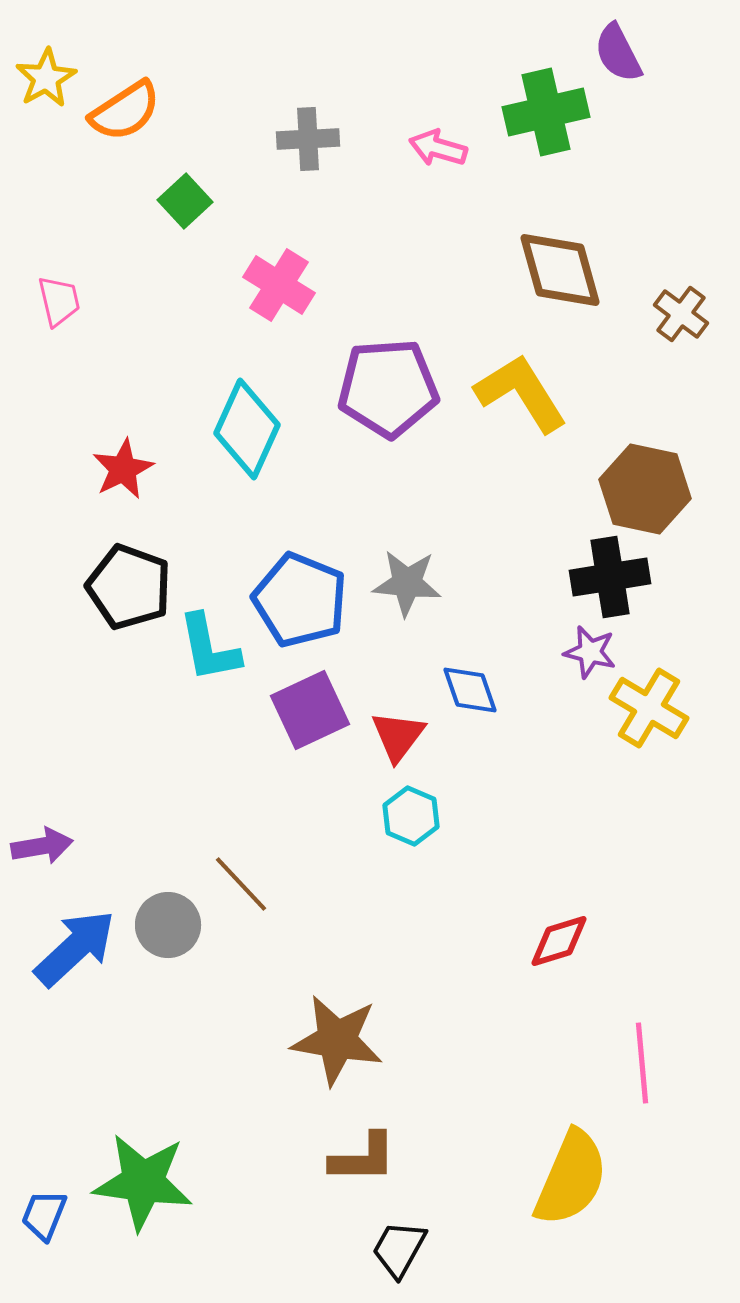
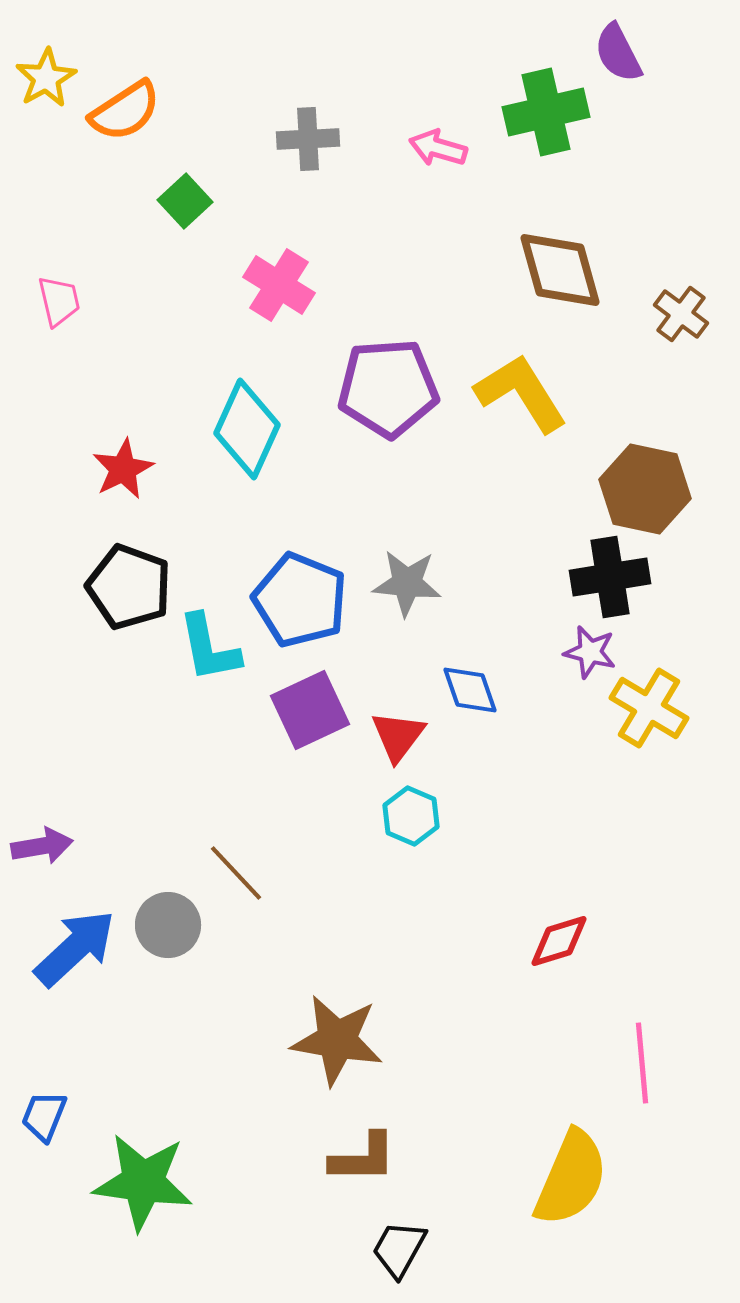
brown line: moved 5 px left, 11 px up
blue trapezoid: moved 99 px up
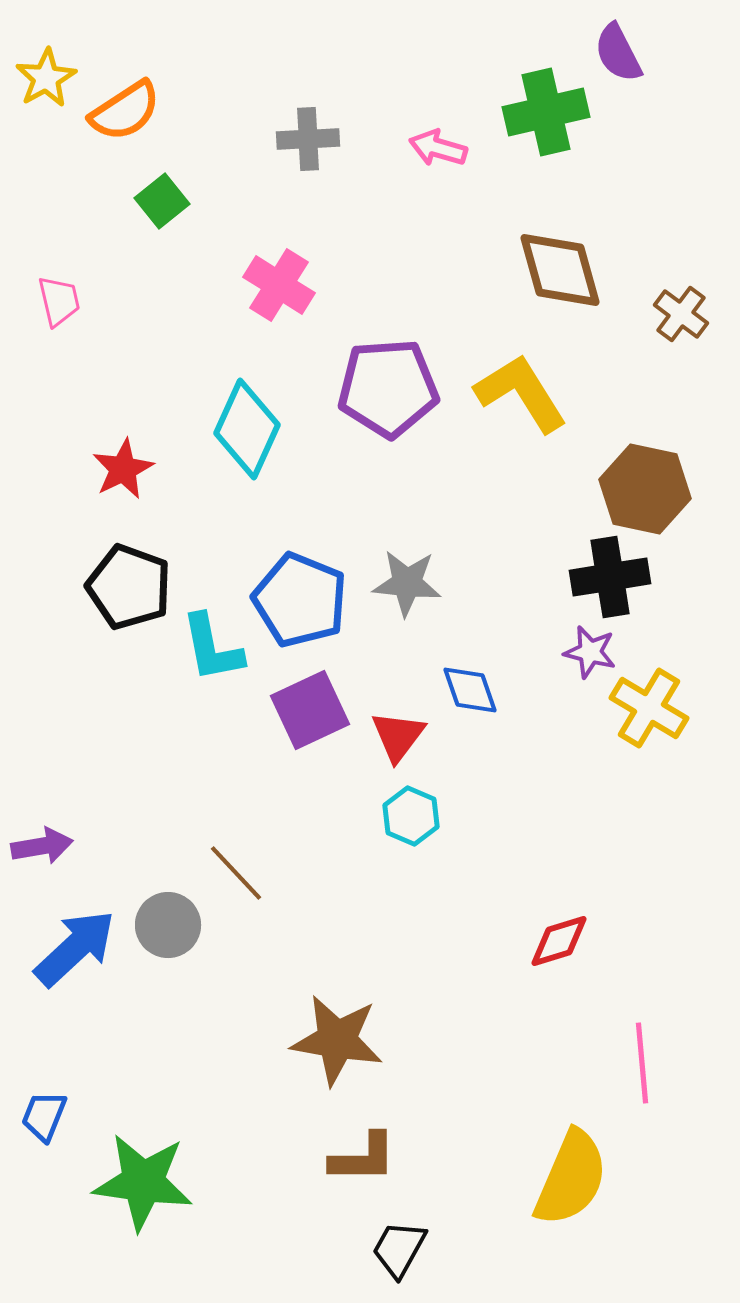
green square: moved 23 px left; rotated 4 degrees clockwise
cyan L-shape: moved 3 px right
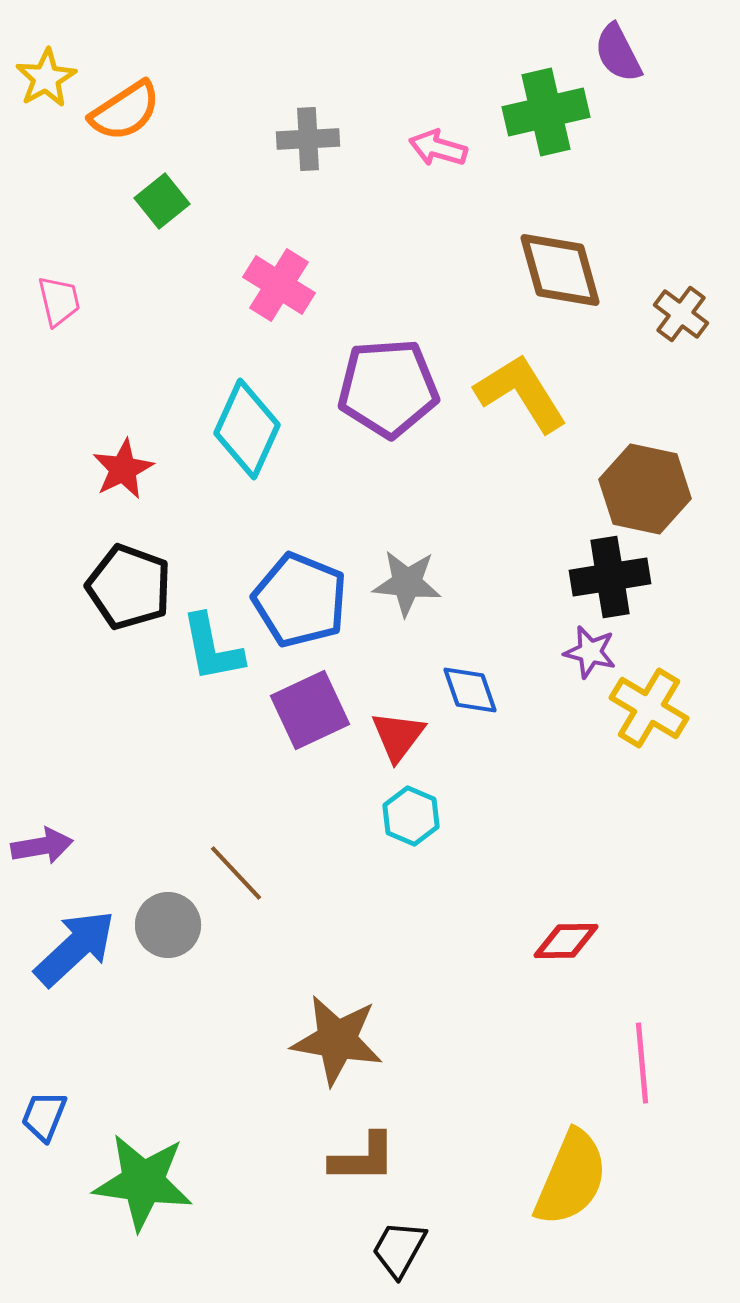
red diamond: moved 7 px right; rotated 16 degrees clockwise
